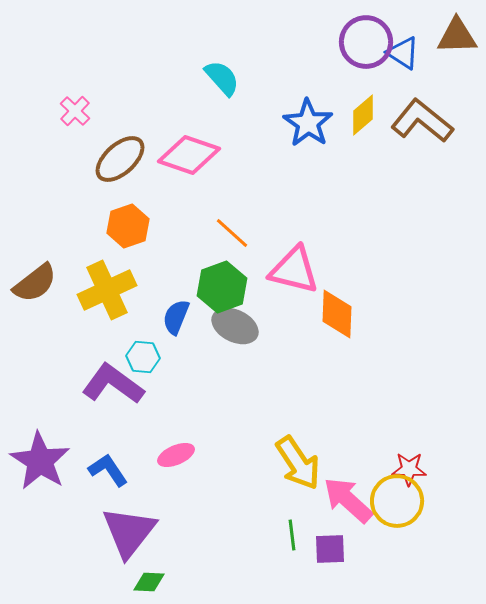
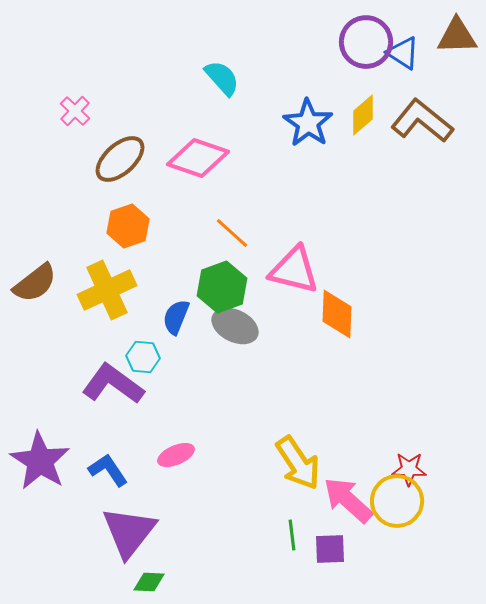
pink diamond: moved 9 px right, 3 px down
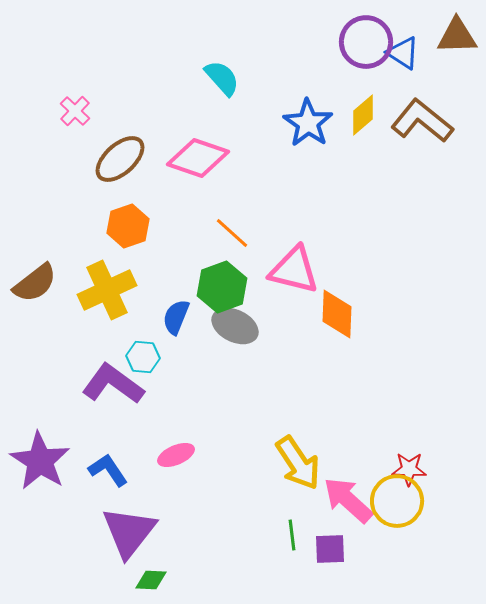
green diamond: moved 2 px right, 2 px up
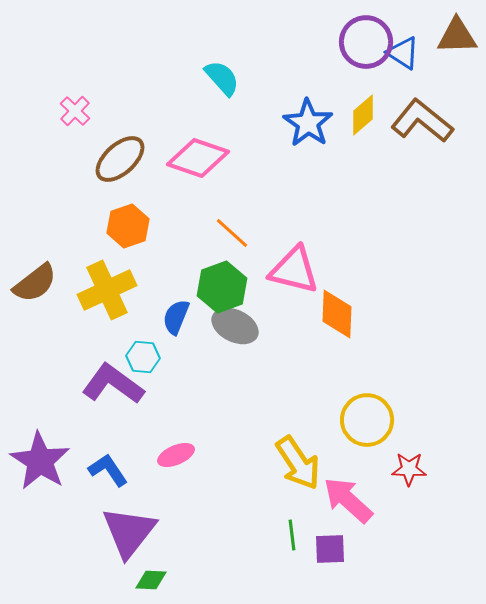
yellow circle: moved 30 px left, 81 px up
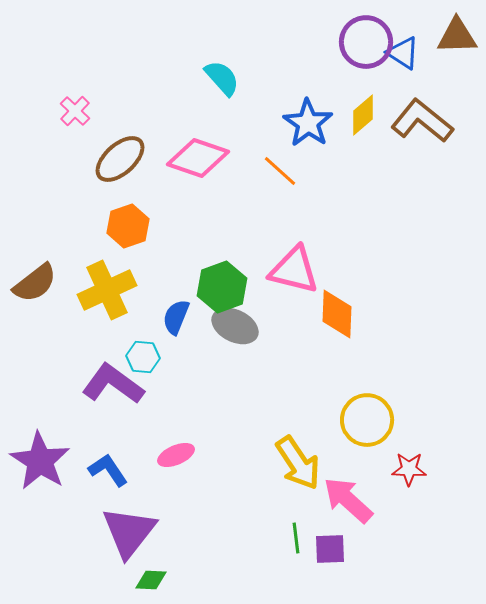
orange line: moved 48 px right, 62 px up
green line: moved 4 px right, 3 px down
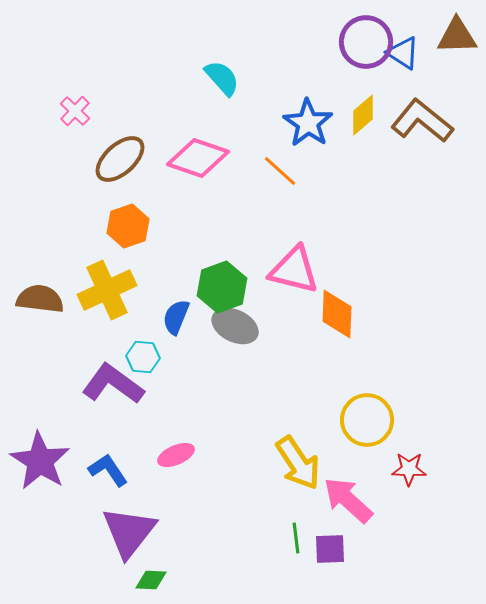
brown semicircle: moved 5 px right, 16 px down; rotated 135 degrees counterclockwise
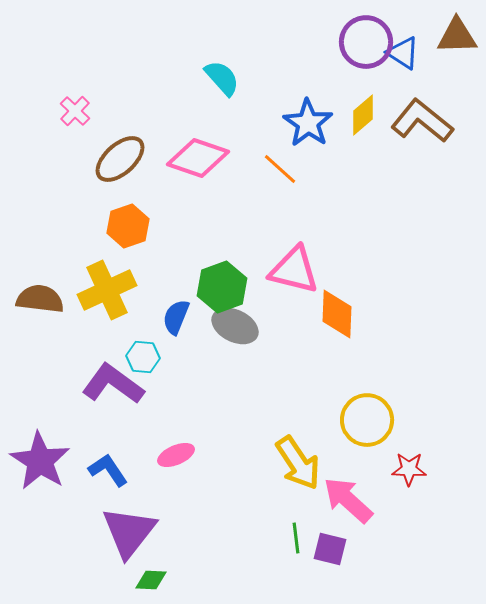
orange line: moved 2 px up
purple square: rotated 16 degrees clockwise
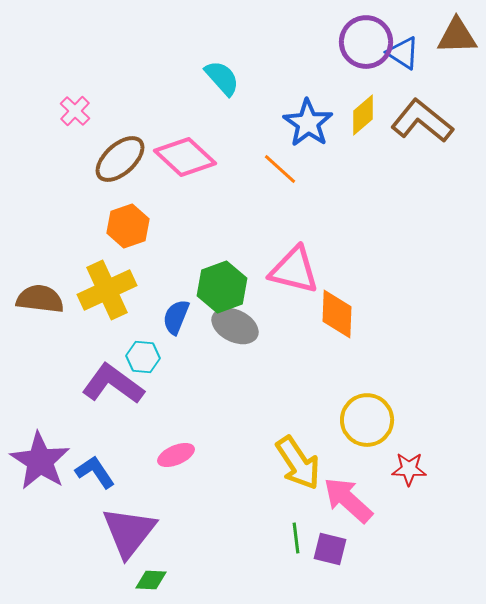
pink diamond: moved 13 px left, 1 px up; rotated 24 degrees clockwise
blue L-shape: moved 13 px left, 2 px down
